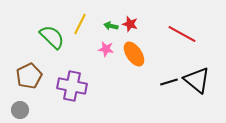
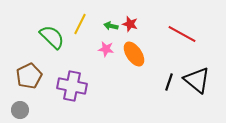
black line: rotated 54 degrees counterclockwise
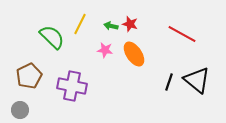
pink star: moved 1 px left, 1 px down
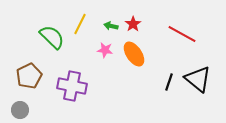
red star: moved 3 px right; rotated 21 degrees clockwise
black triangle: moved 1 px right, 1 px up
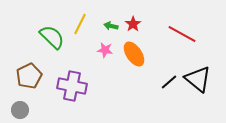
black line: rotated 30 degrees clockwise
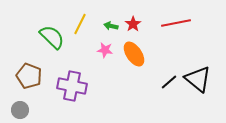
red line: moved 6 px left, 11 px up; rotated 40 degrees counterclockwise
brown pentagon: rotated 25 degrees counterclockwise
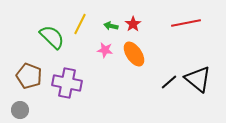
red line: moved 10 px right
purple cross: moved 5 px left, 3 px up
